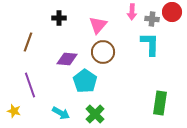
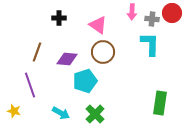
red circle: moved 1 px down
pink triangle: rotated 36 degrees counterclockwise
brown line: moved 9 px right, 10 px down
cyan pentagon: rotated 20 degrees clockwise
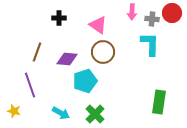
green rectangle: moved 1 px left, 1 px up
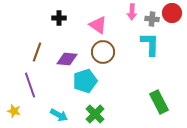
green rectangle: rotated 35 degrees counterclockwise
cyan arrow: moved 2 px left, 2 px down
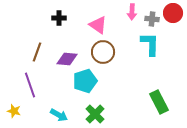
red circle: moved 1 px right
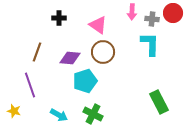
purple diamond: moved 3 px right, 1 px up
green cross: moved 2 px left; rotated 18 degrees counterclockwise
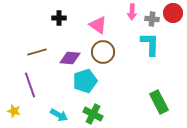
brown line: rotated 54 degrees clockwise
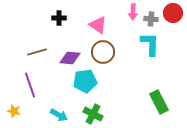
pink arrow: moved 1 px right
gray cross: moved 1 px left
cyan pentagon: rotated 10 degrees clockwise
